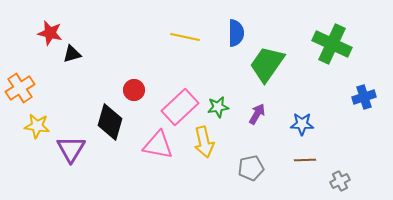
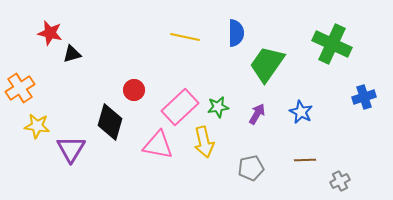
blue star: moved 1 px left, 12 px up; rotated 25 degrees clockwise
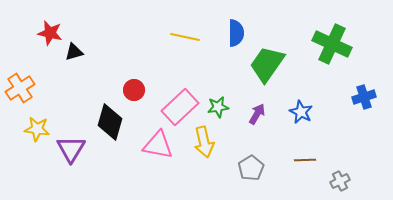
black triangle: moved 2 px right, 2 px up
yellow star: moved 3 px down
gray pentagon: rotated 20 degrees counterclockwise
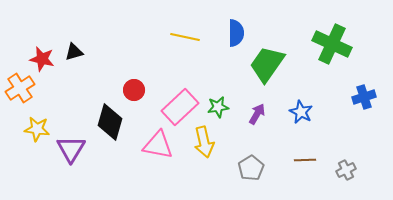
red star: moved 8 px left, 26 px down
gray cross: moved 6 px right, 11 px up
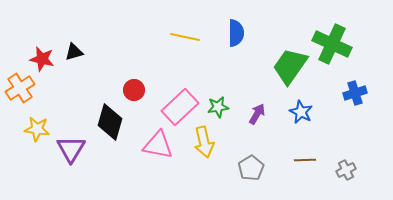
green trapezoid: moved 23 px right, 2 px down
blue cross: moved 9 px left, 4 px up
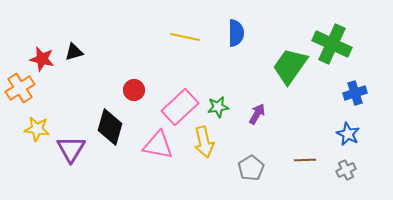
blue star: moved 47 px right, 22 px down
black diamond: moved 5 px down
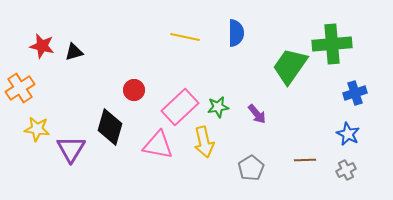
green cross: rotated 30 degrees counterclockwise
red star: moved 13 px up
purple arrow: rotated 110 degrees clockwise
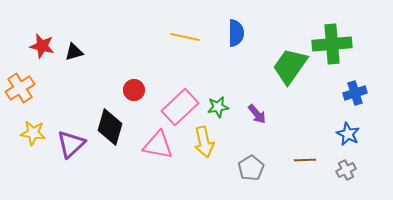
yellow star: moved 4 px left, 4 px down
purple triangle: moved 5 px up; rotated 16 degrees clockwise
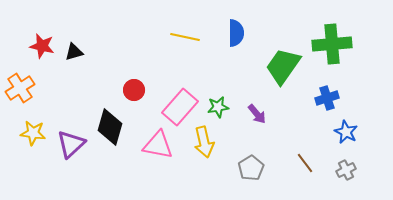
green trapezoid: moved 7 px left
blue cross: moved 28 px left, 5 px down
pink rectangle: rotated 6 degrees counterclockwise
blue star: moved 2 px left, 2 px up
brown line: moved 3 px down; rotated 55 degrees clockwise
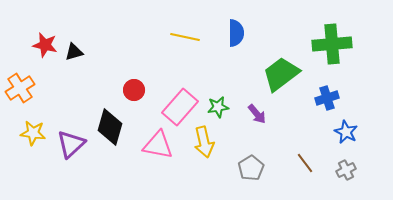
red star: moved 3 px right, 1 px up
green trapezoid: moved 2 px left, 8 px down; rotated 18 degrees clockwise
